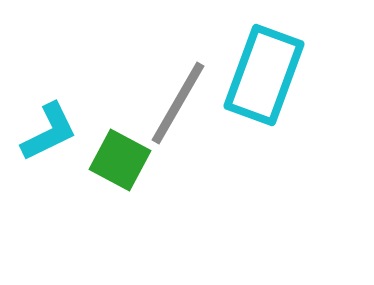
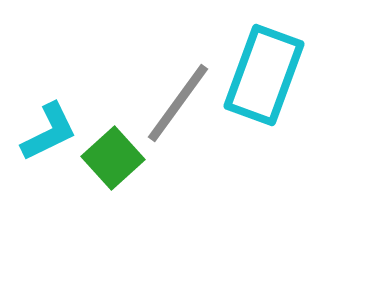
gray line: rotated 6 degrees clockwise
green square: moved 7 px left, 2 px up; rotated 20 degrees clockwise
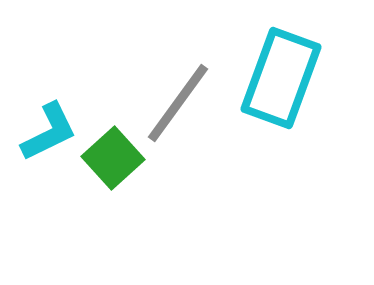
cyan rectangle: moved 17 px right, 3 px down
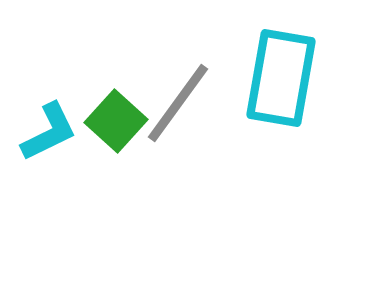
cyan rectangle: rotated 10 degrees counterclockwise
green square: moved 3 px right, 37 px up; rotated 6 degrees counterclockwise
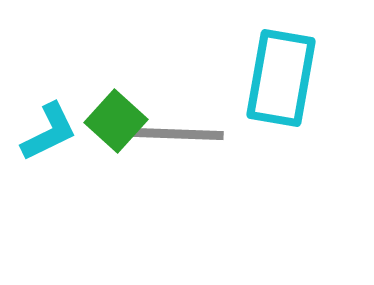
gray line: moved 31 px down; rotated 56 degrees clockwise
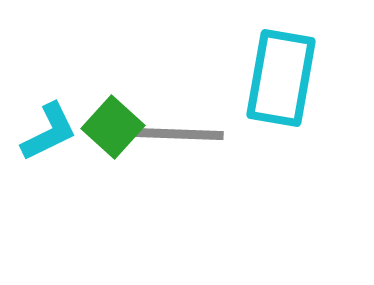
green square: moved 3 px left, 6 px down
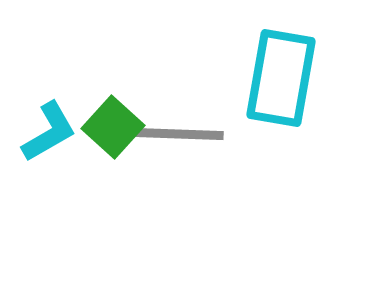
cyan L-shape: rotated 4 degrees counterclockwise
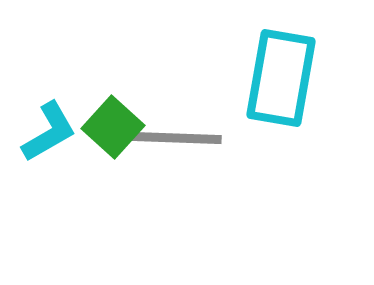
gray line: moved 2 px left, 4 px down
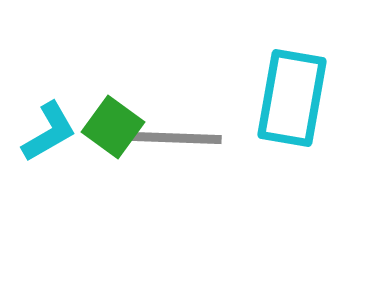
cyan rectangle: moved 11 px right, 20 px down
green square: rotated 6 degrees counterclockwise
